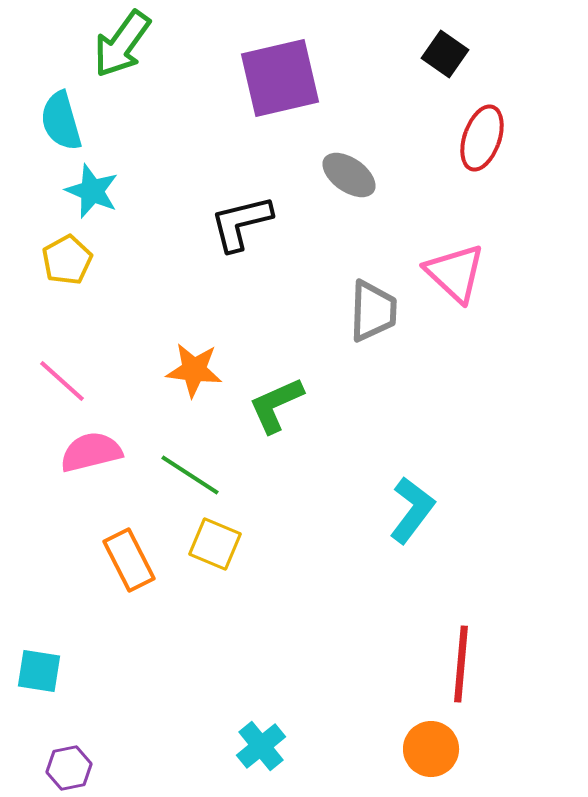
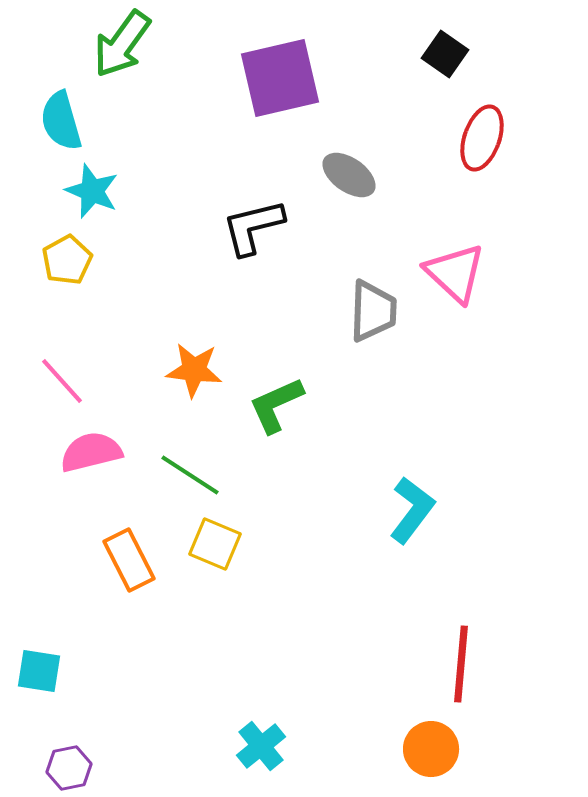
black L-shape: moved 12 px right, 4 px down
pink line: rotated 6 degrees clockwise
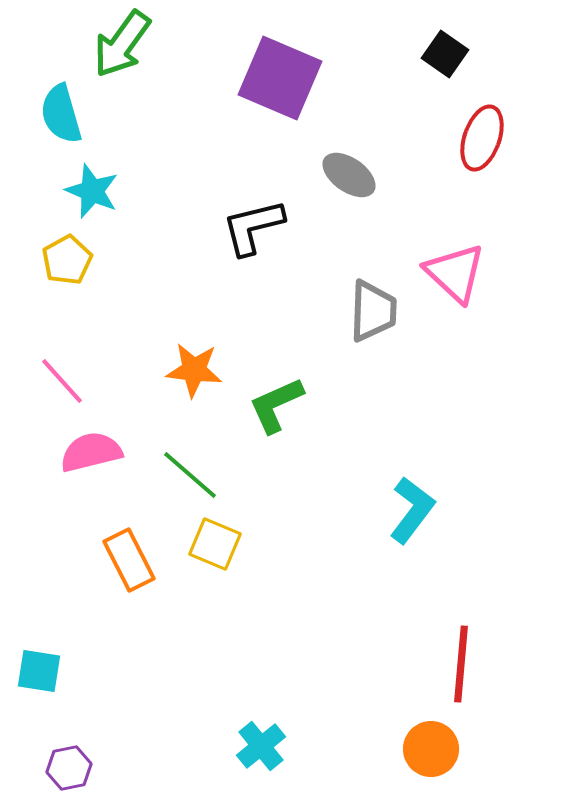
purple square: rotated 36 degrees clockwise
cyan semicircle: moved 7 px up
green line: rotated 8 degrees clockwise
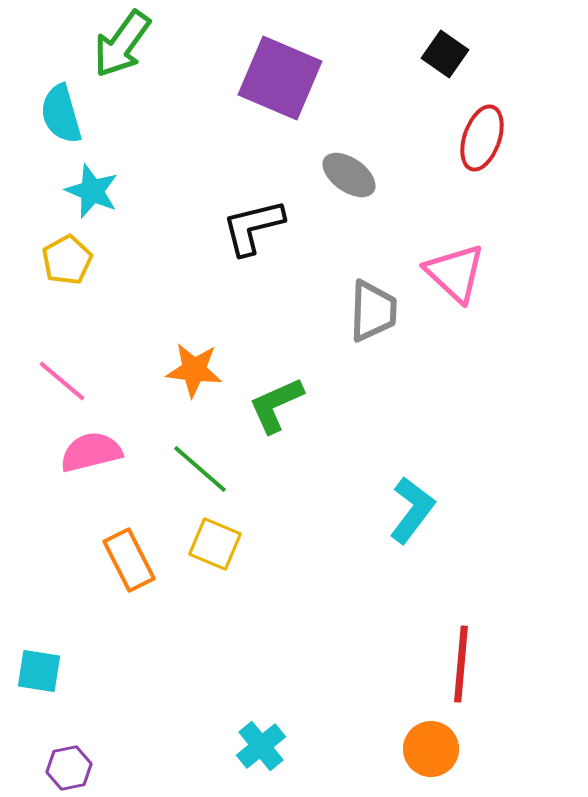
pink line: rotated 8 degrees counterclockwise
green line: moved 10 px right, 6 px up
